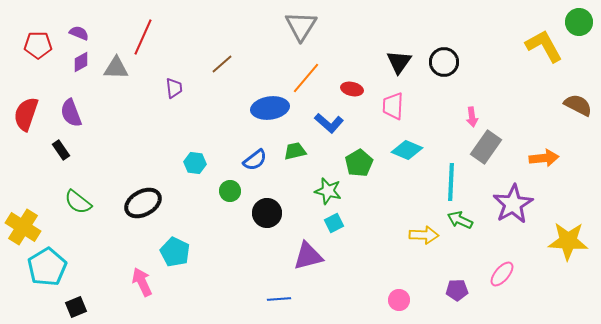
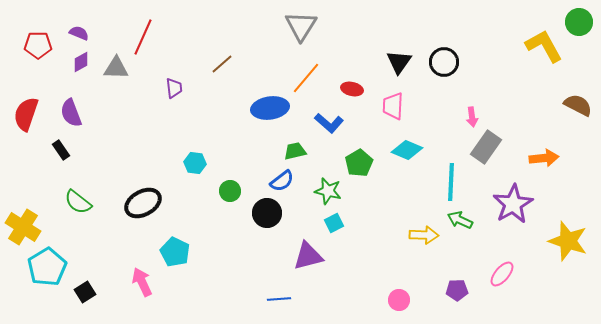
blue semicircle at (255, 160): moved 27 px right, 21 px down
yellow star at (568, 241): rotated 15 degrees clockwise
black square at (76, 307): moved 9 px right, 15 px up; rotated 10 degrees counterclockwise
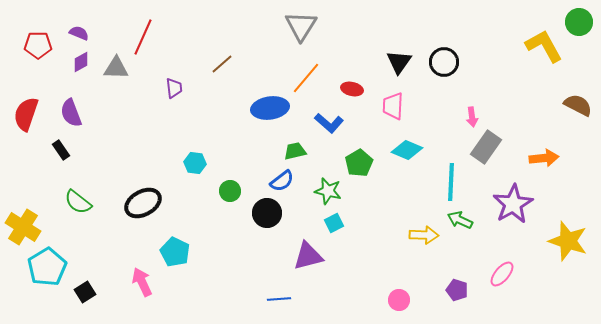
purple pentagon at (457, 290): rotated 20 degrees clockwise
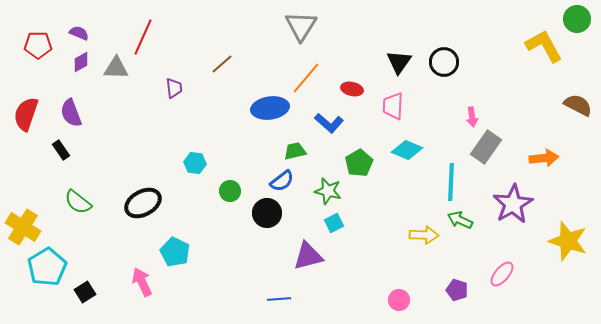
green circle at (579, 22): moved 2 px left, 3 px up
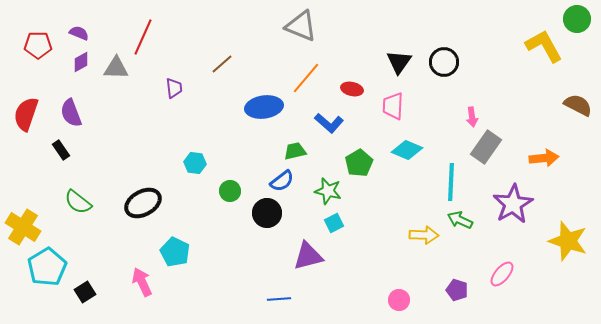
gray triangle at (301, 26): rotated 40 degrees counterclockwise
blue ellipse at (270, 108): moved 6 px left, 1 px up
